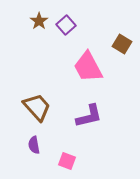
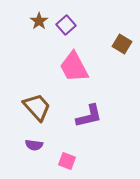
pink trapezoid: moved 14 px left
purple semicircle: rotated 72 degrees counterclockwise
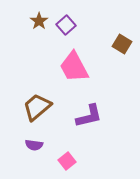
brown trapezoid: rotated 88 degrees counterclockwise
pink square: rotated 30 degrees clockwise
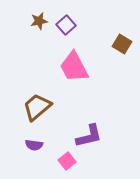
brown star: rotated 24 degrees clockwise
purple L-shape: moved 20 px down
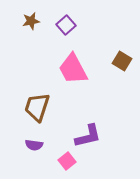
brown star: moved 8 px left
brown square: moved 17 px down
pink trapezoid: moved 1 px left, 2 px down
brown trapezoid: rotated 32 degrees counterclockwise
purple L-shape: moved 1 px left
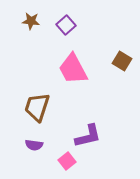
brown star: rotated 18 degrees clockwise
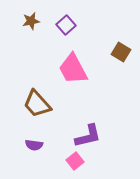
brown star: rotated 18 degrees counterclockwise
brown square: moved 1 px left, 9 px up
brown trapezoid: moved 3 px up; rotated 60 degrees counterclockwise
pink square: moved 8 px right
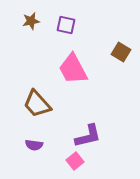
purple square: rotated 36 degrees counterclockwise
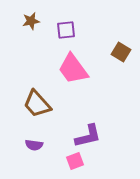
purple square: moved 5 px down; rotated 18 degrees counterclockwise
pink trapezoid: rotated 8 degrees counterclockwise
pink square: rotated 18 degrees clockwise
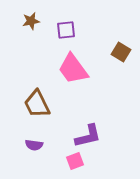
brown trapezoid: rotated 16 degrees clockwise
